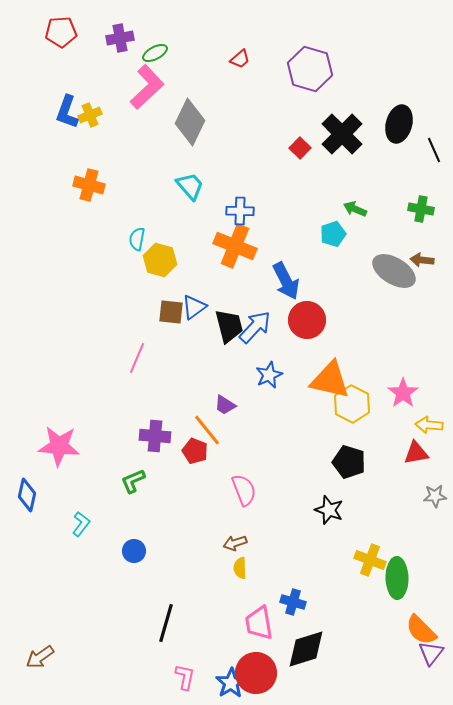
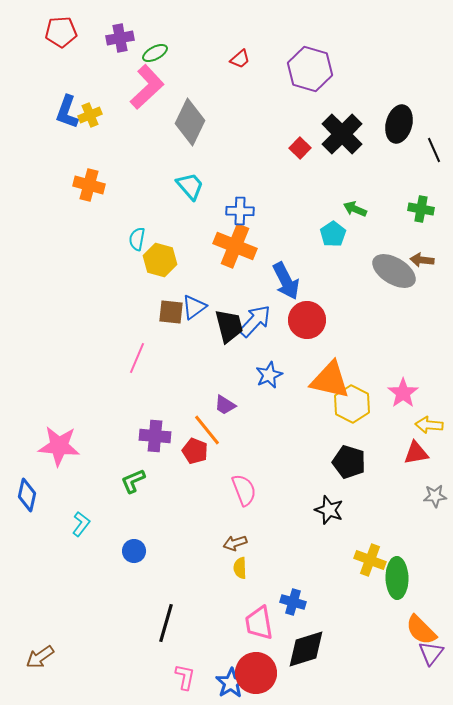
cyan pentagon at (333, 234): rotated 15 degrees counterclockwise
blue arrow at (255, 327): moved 6 px up
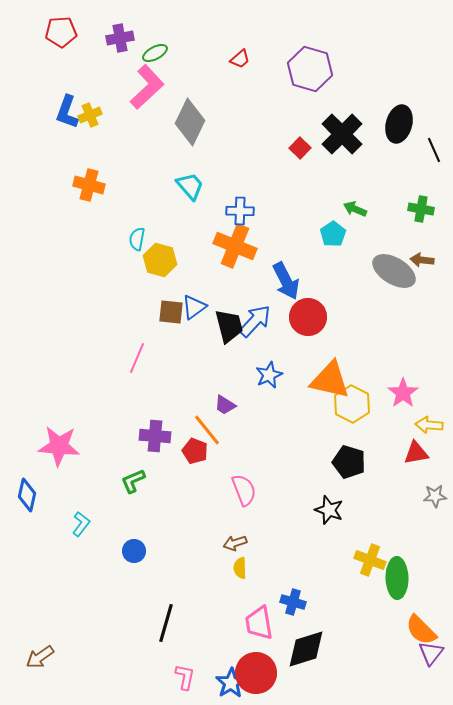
red circle at (307, 320): moved 1 px right, 3 px up
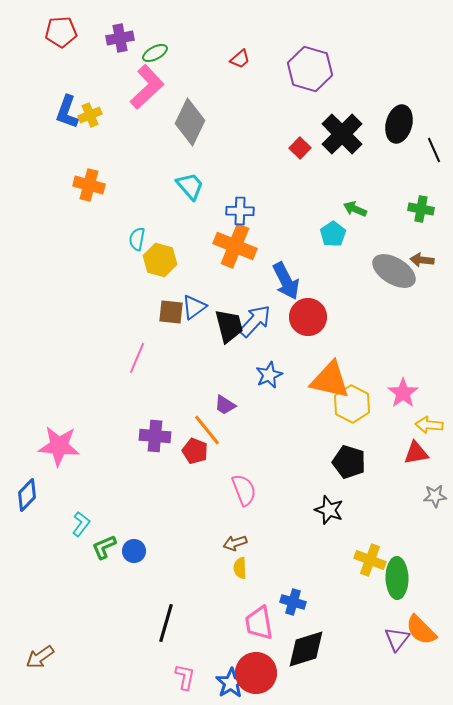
green L-shape at (133, 481): moved 29 px left, 66 px down
blue diamond at (27, 495): rotated 32 degrees clockwise
purple triangle at (431, 653): moved 34 px left, 14 px up
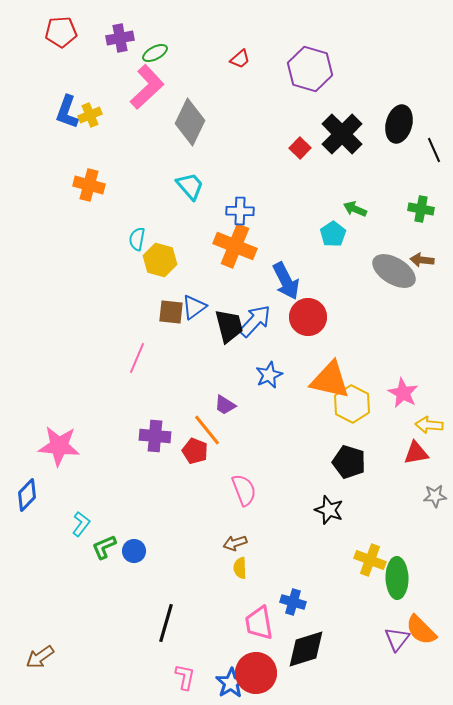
pink star at (403, 393): rotated 8 degrees counterclockwise
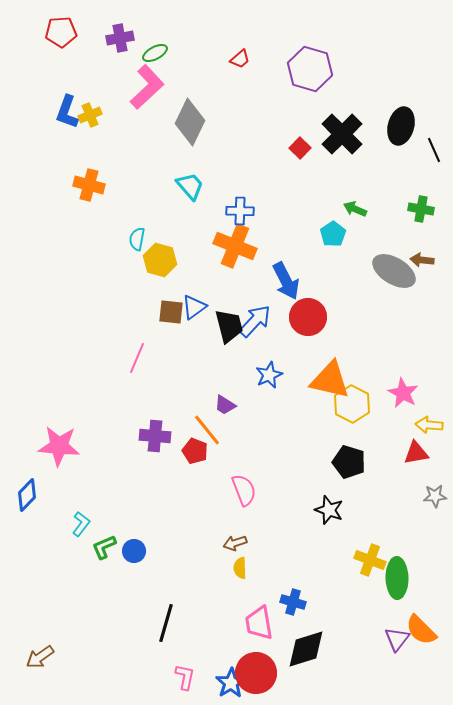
black ellipse at (399, 124): moved 2 px right, 2 px down
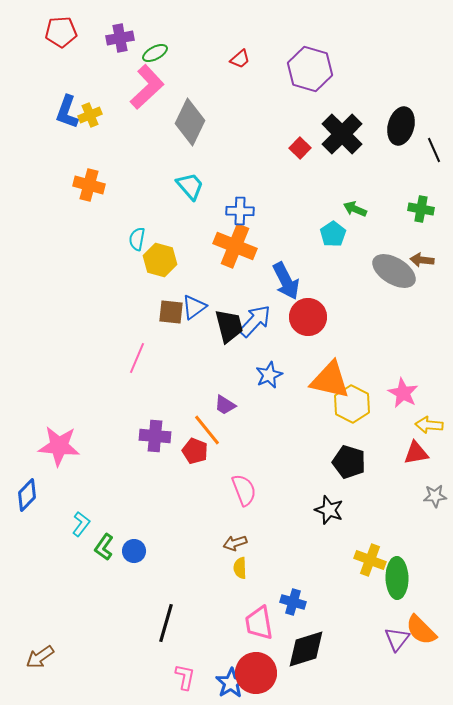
green L-shape at (104, 547): rotated 32 degrees counterclockwise
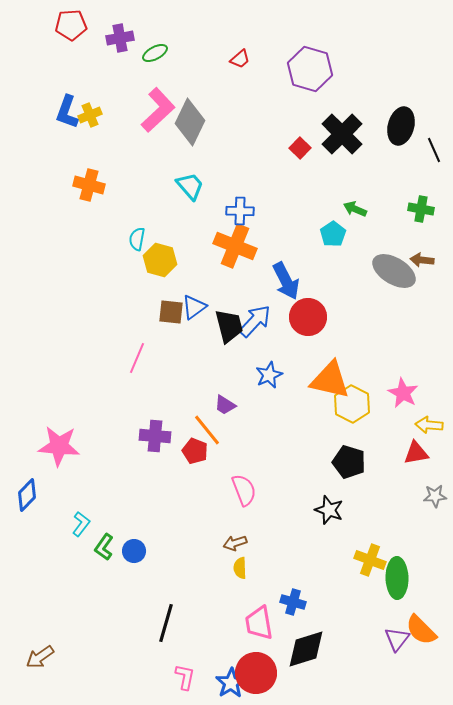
red pentagon at (61, 32): moved 10 px right, 7 px up
pink L-shape at (147, 87): moved 11 px right, 23 px down
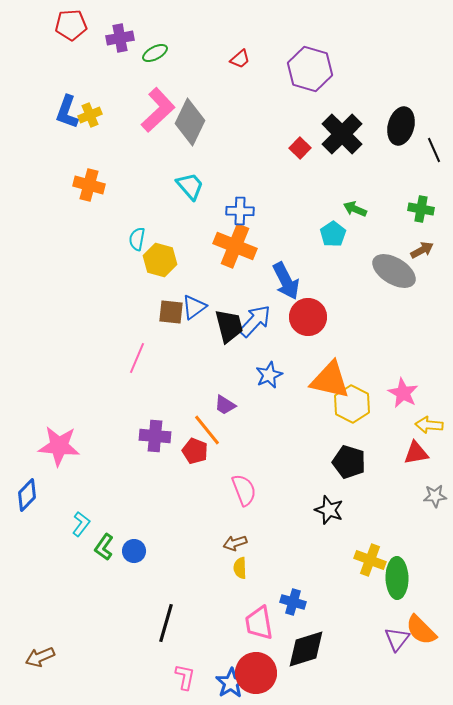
brown arrow at (422, 260): moved 10 px up; rotated 145 degrees clockwise
brown arrow at (40, 657): rotated 12 degrees clockwise
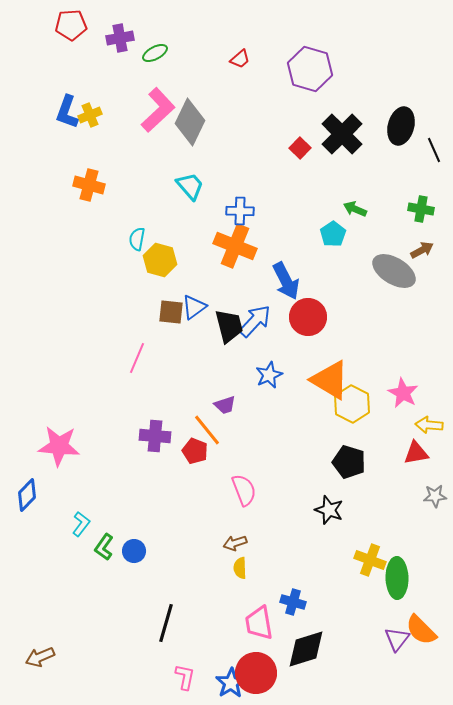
orange triangle at (330, 380): rotated 18 degrees clockwise
purple trapezoid at (225, 405): rotated 50 degrees counterclockwise
